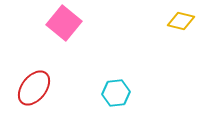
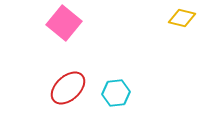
yellow diamond: moved 1 px right, 3 px up
red ellipse: moved 34 px right; rotated 9 degrees clockwise
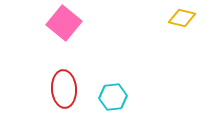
red ellipse: moved 4 px left, 1 px down; rotated 51 degrees counterclockwise
cyan hexagon: moved 3 px left, 4 px down
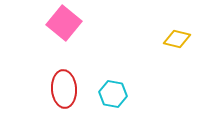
yellow diamond: moved 5 px left, 21 px down
cyan hexagon: moved 3 px up; rotated 16 degrees clockwise
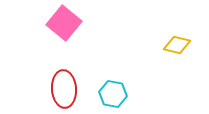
yellow diamond: moved 6 px down
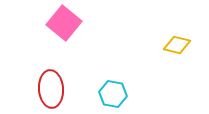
red ellipse: moved 13 px left
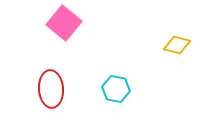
cyan hexagon: moved 3 px right, 5 px up
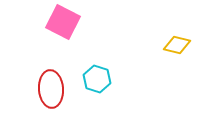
pink square: moved 1 px left, 1 px up; rotated 12 degrees counterclockwise
cyan hexagon: moved 19 px left, 10 px up; rotated 8 degrees clockwise
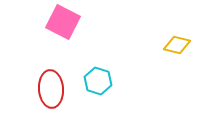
cyan hexagon: moved 1 px right, 2 px down
